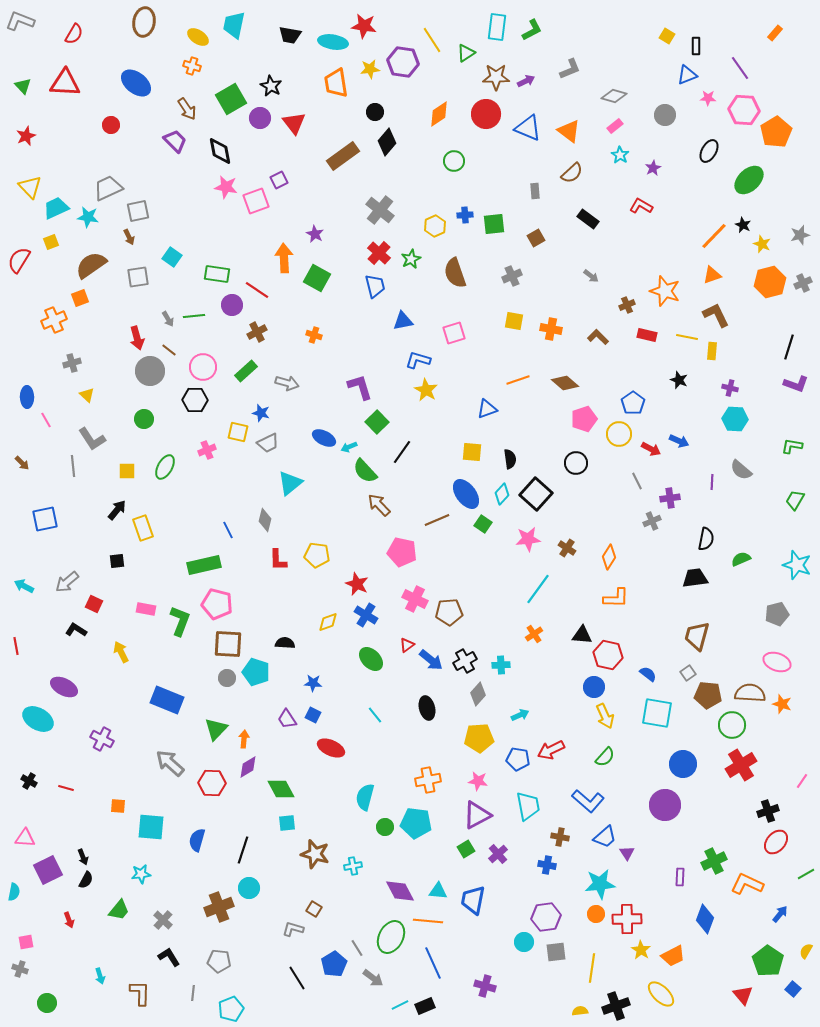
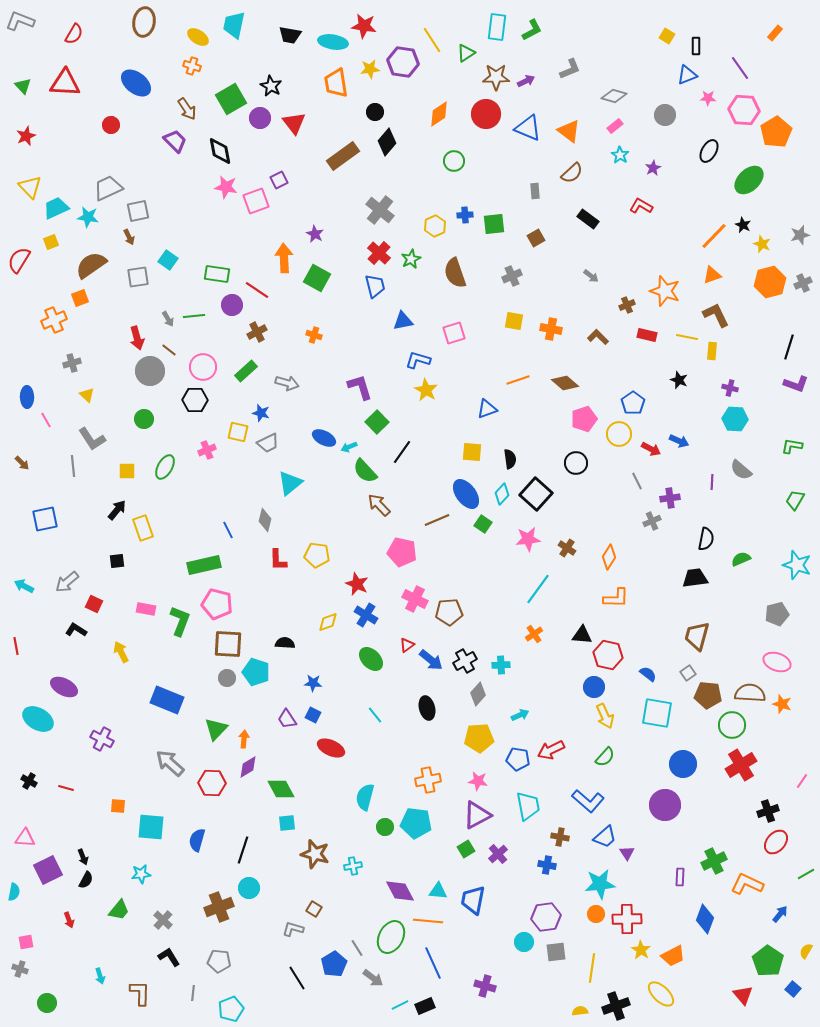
cyan square at (172, 257): moved 4 px left, 3 px down
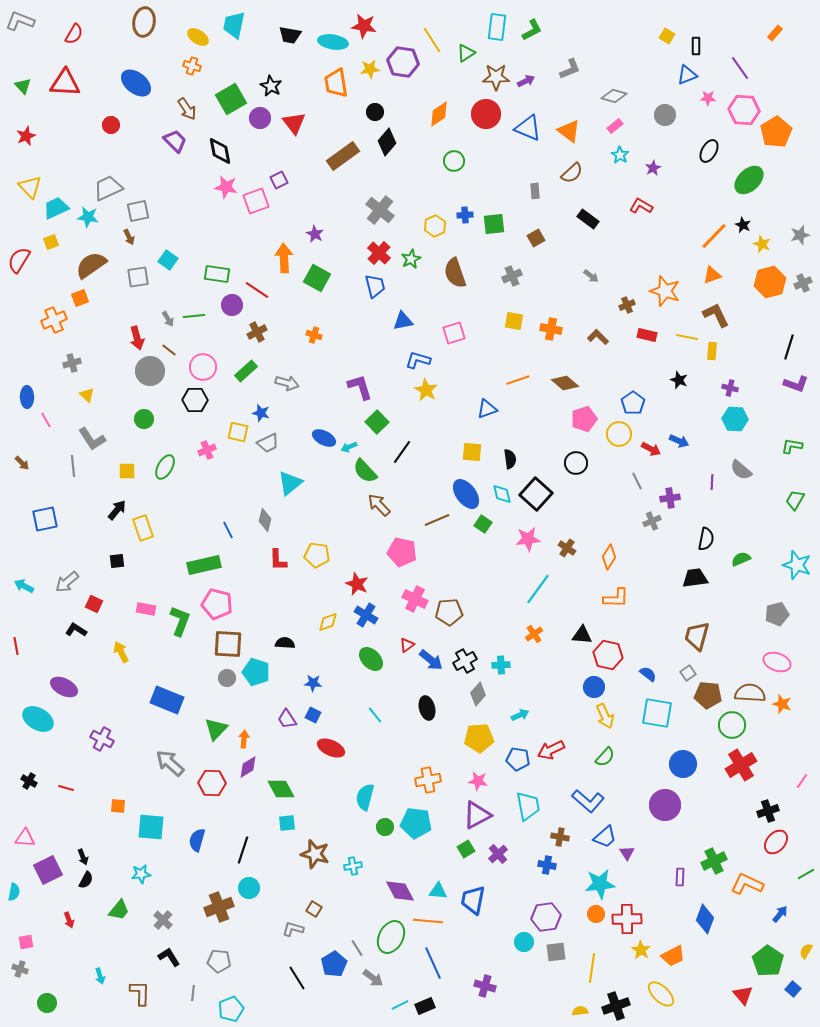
cyan diamond at (502, 494): rotated 55 degrees counterclockwise
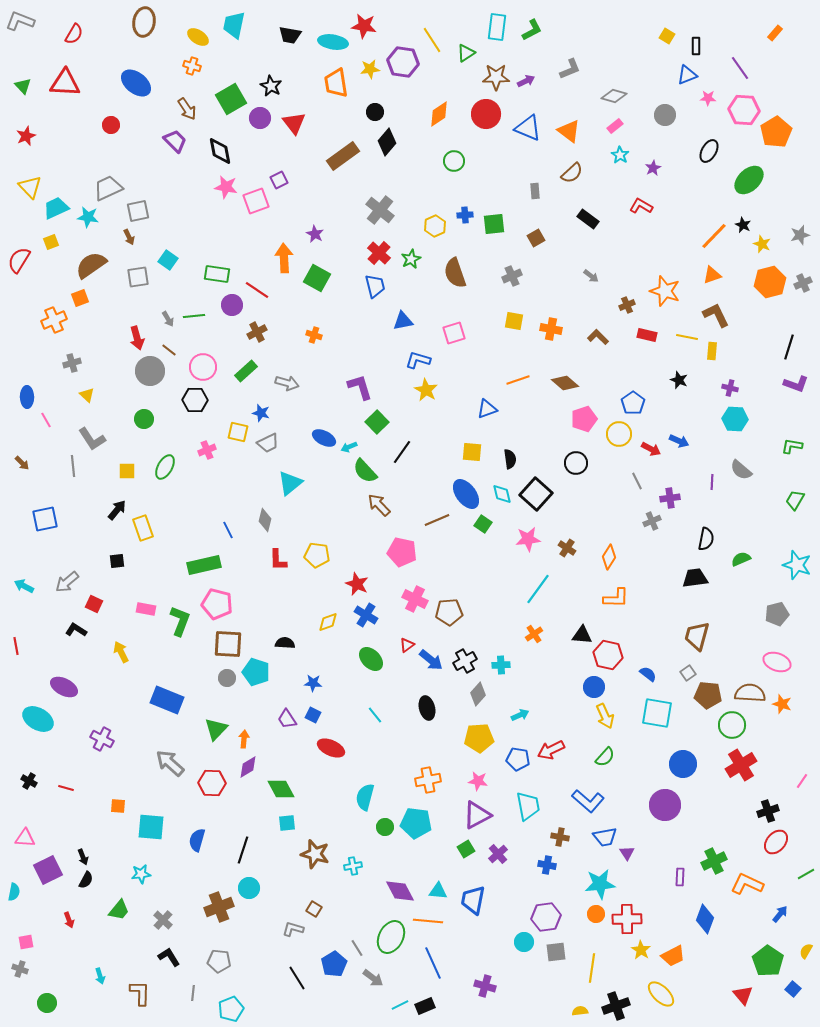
blue trapezoid at (605, 837): rotated 30 degrees clockwise
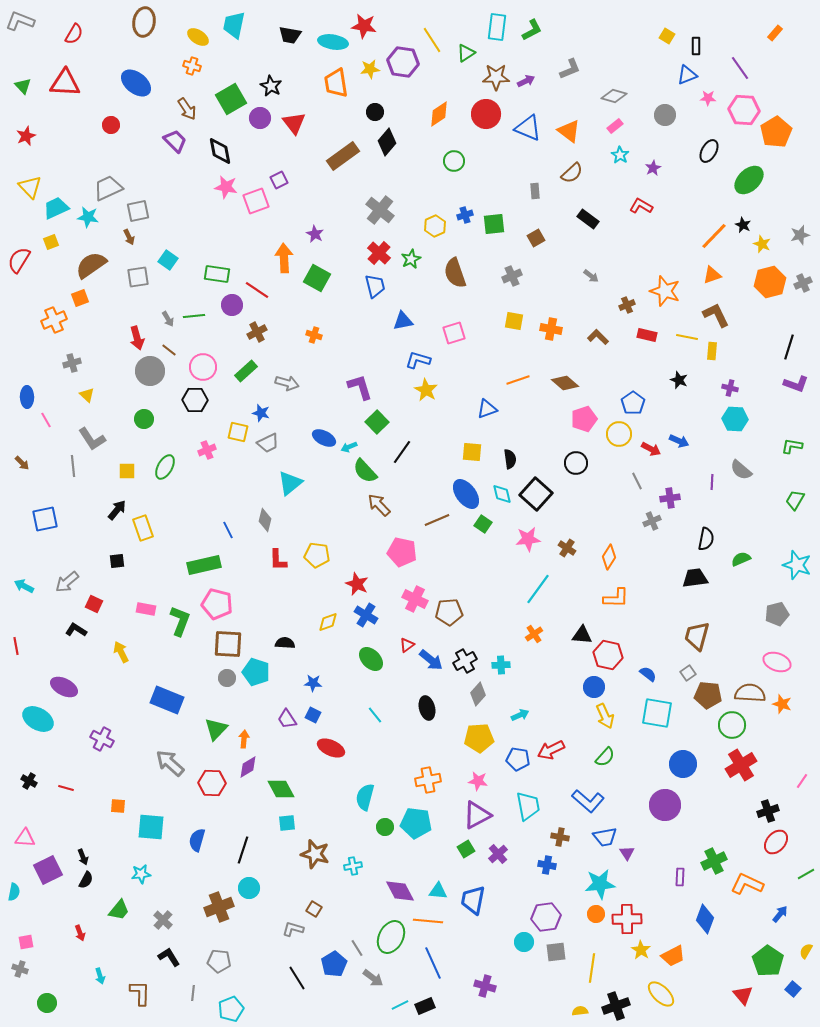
blue cross at (465, 215): rotated 14 degrees counterclockwise
red arrow at (69, 920): moved 11 px right, 13 px down
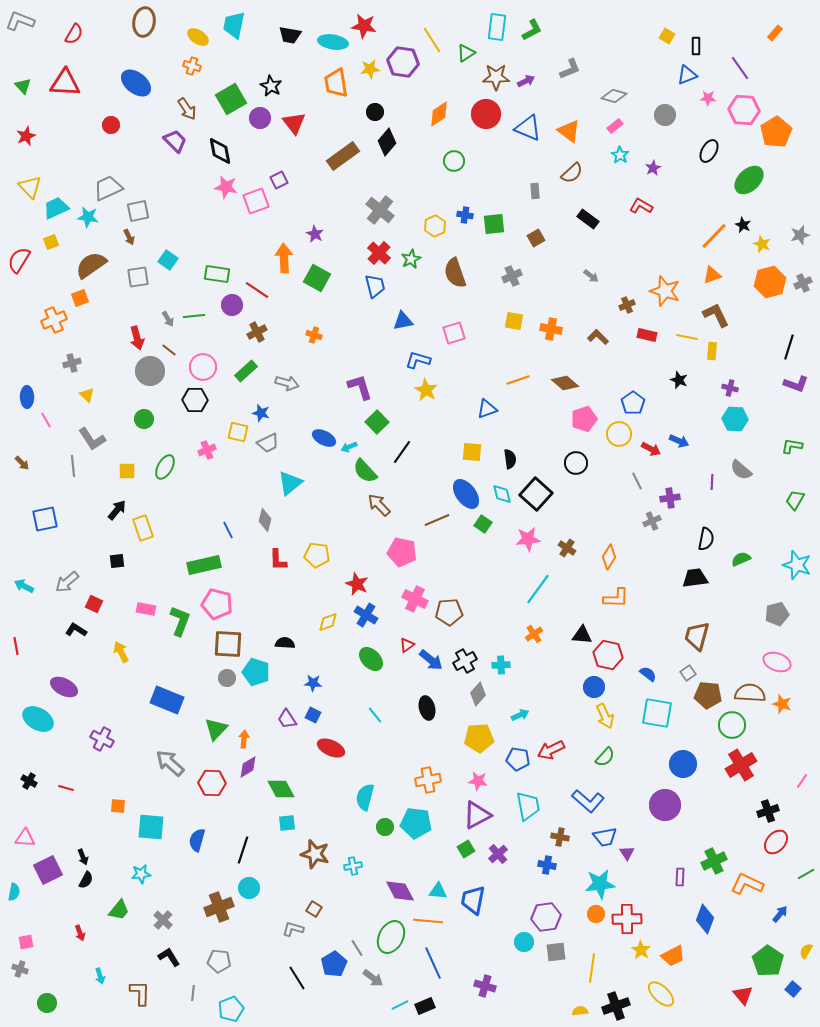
blue cross at (465, 215): rotated 28 degrees clockwise
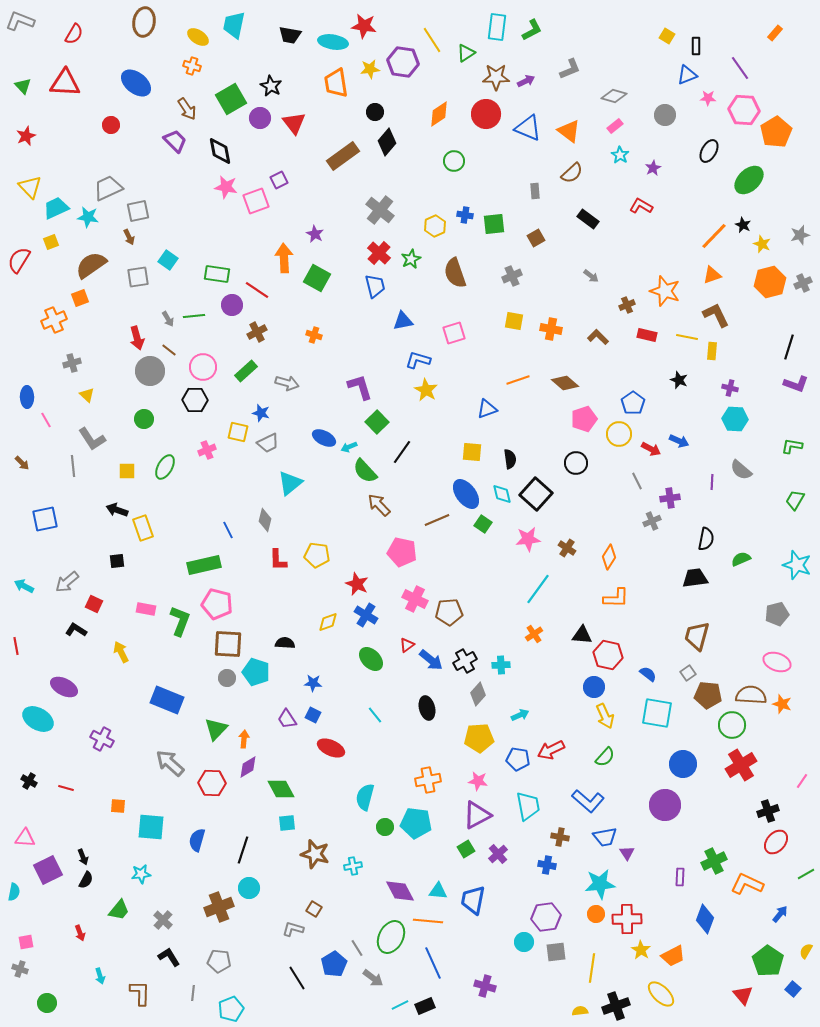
black arrow at (117, 510): rotated 110 degrees counterclockwise
brown semicircle at (750, 693): moved 1 px right, 2 px down
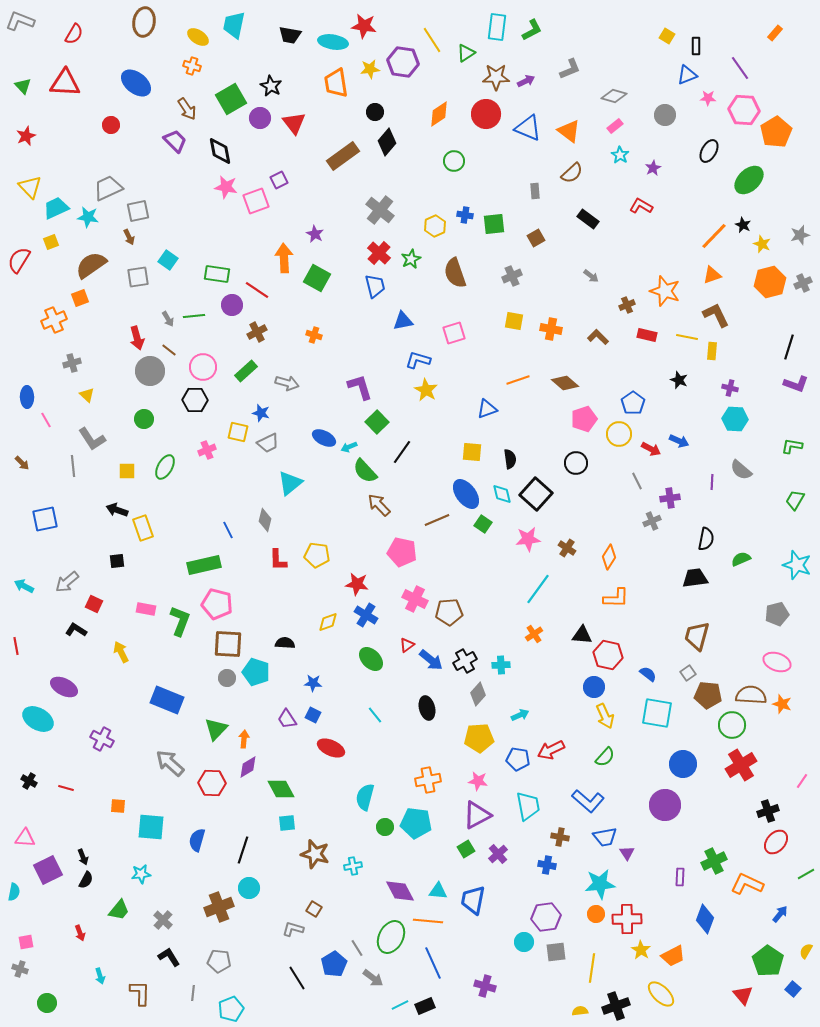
red star at (357, 584): rotated 15 degrees counterclockwise
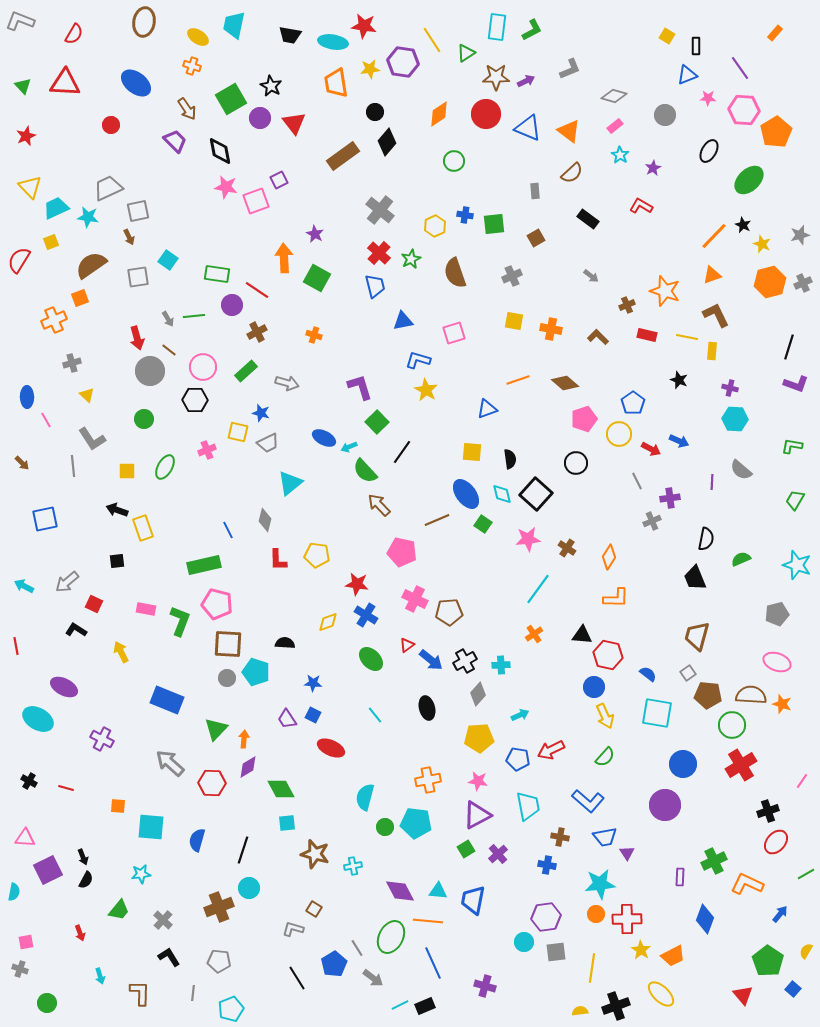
black trapezoid at (695, 578): rotated 104 degrees counterclockwise
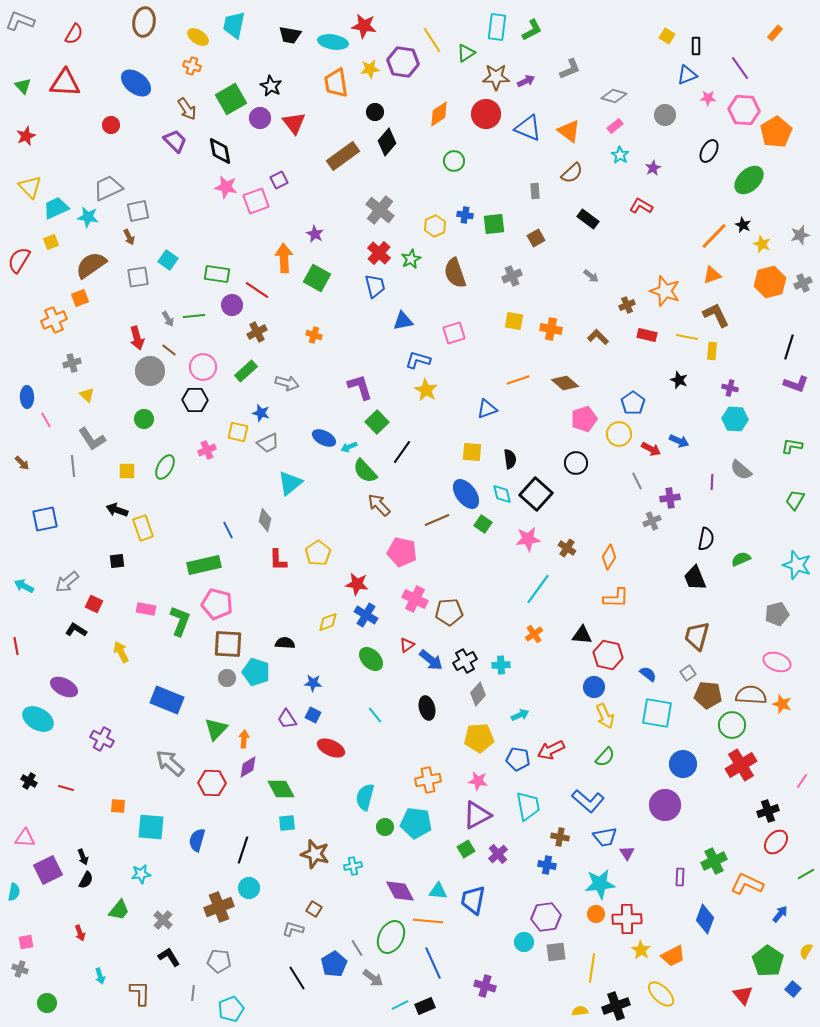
yellow pentagon at (317, 555): moved 1 px right, 2 px up; rotated 30 degrees clockwise
